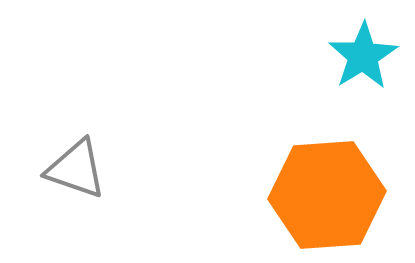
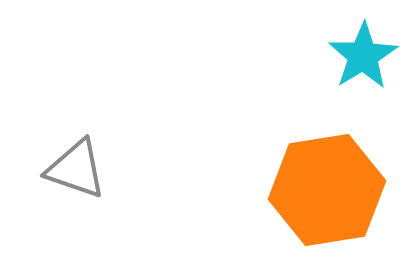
orange hexagon: moved 5 px up; rotated 5 degrees counterclockwise
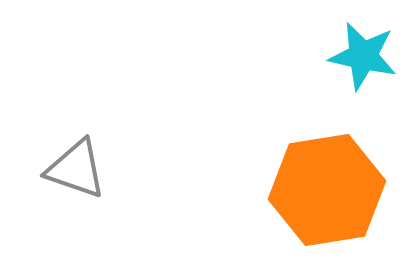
cyan star: rotated 28 degrees counterclockwise
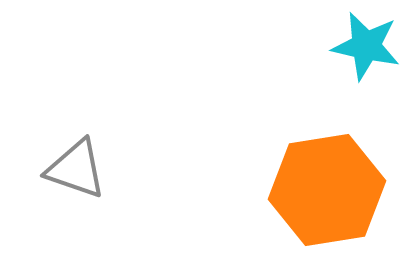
cyan star: moved 3 px right, 10 px up
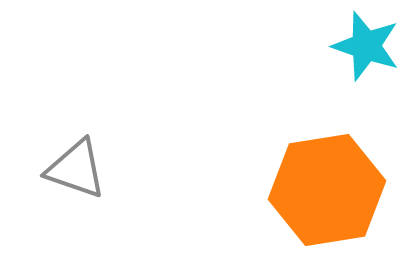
cyan star: rotated 6 degrees clockwise
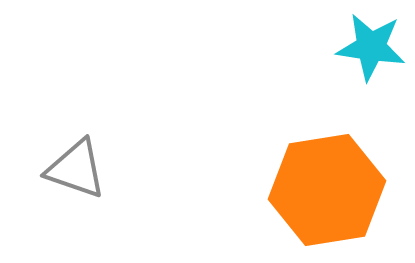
cyan star: moved 5 px right, 1 px down; rotated 10 degrees counterclockwise
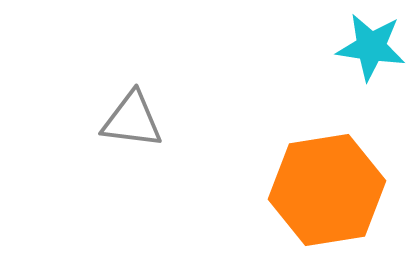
gray triangle: moved 56 px right, 49 px up; rotated 12 degrees counterclockwise
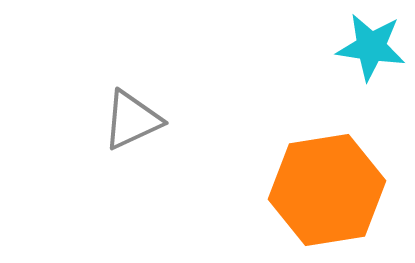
gray triangle: rotated 32 degrees counterclockwise
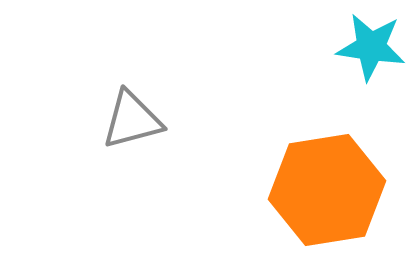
gray triangle: rotated 10 degrees clockwise
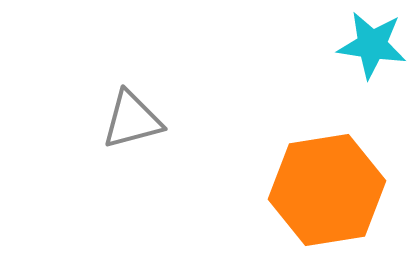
cyan star: moved 1 px right, 2 px up
